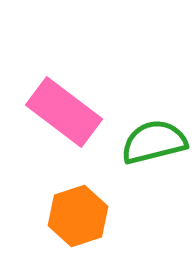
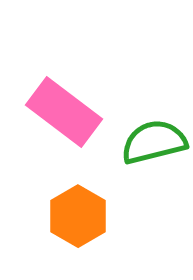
orange hexagon: rotated 12 degrees counterclockwise
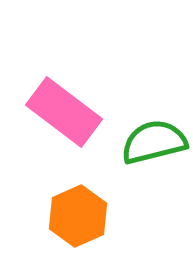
orange hexagon: rotated 6 degrees clockwise
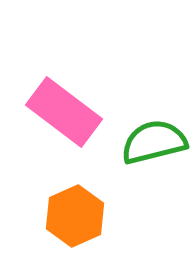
orange hexagon: moved 3 px left
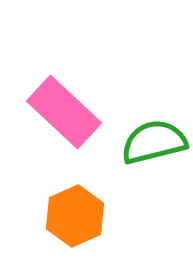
pink rectangle: rotated 6 degrees clockwise
